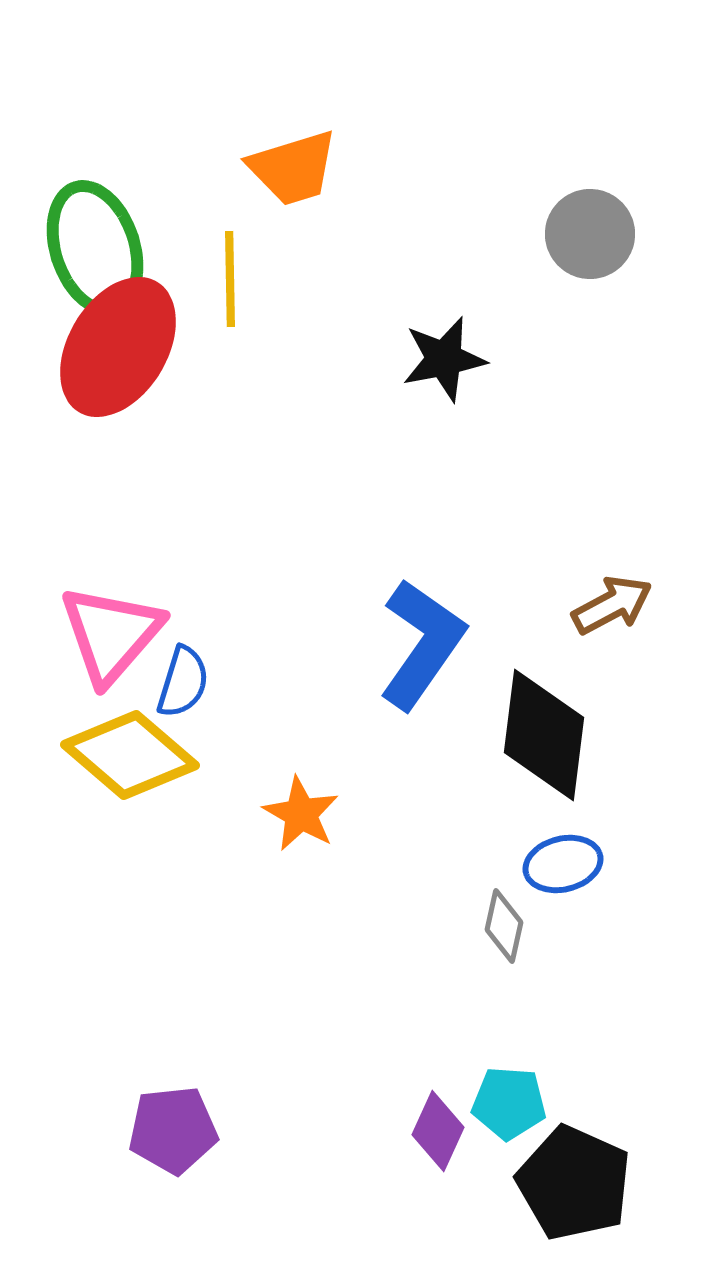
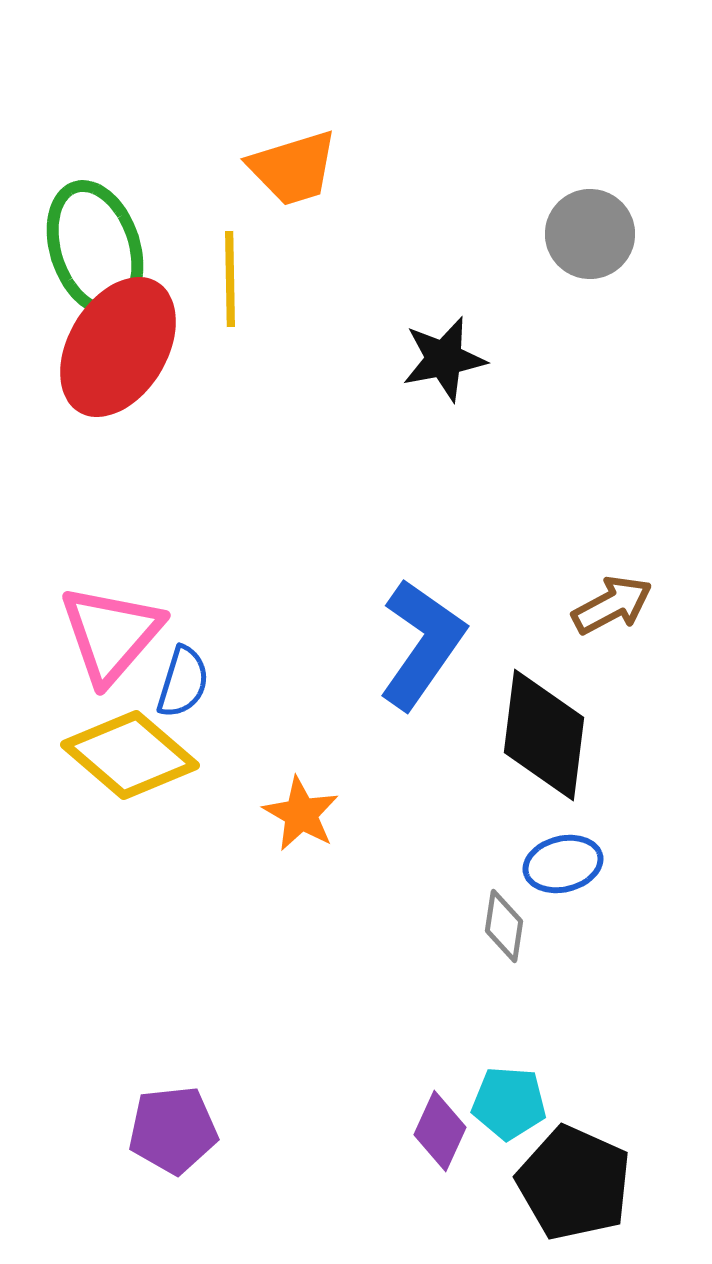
gray diamond: rotated 4 degrees counterclockwise
purple diamond: moved 2 px right
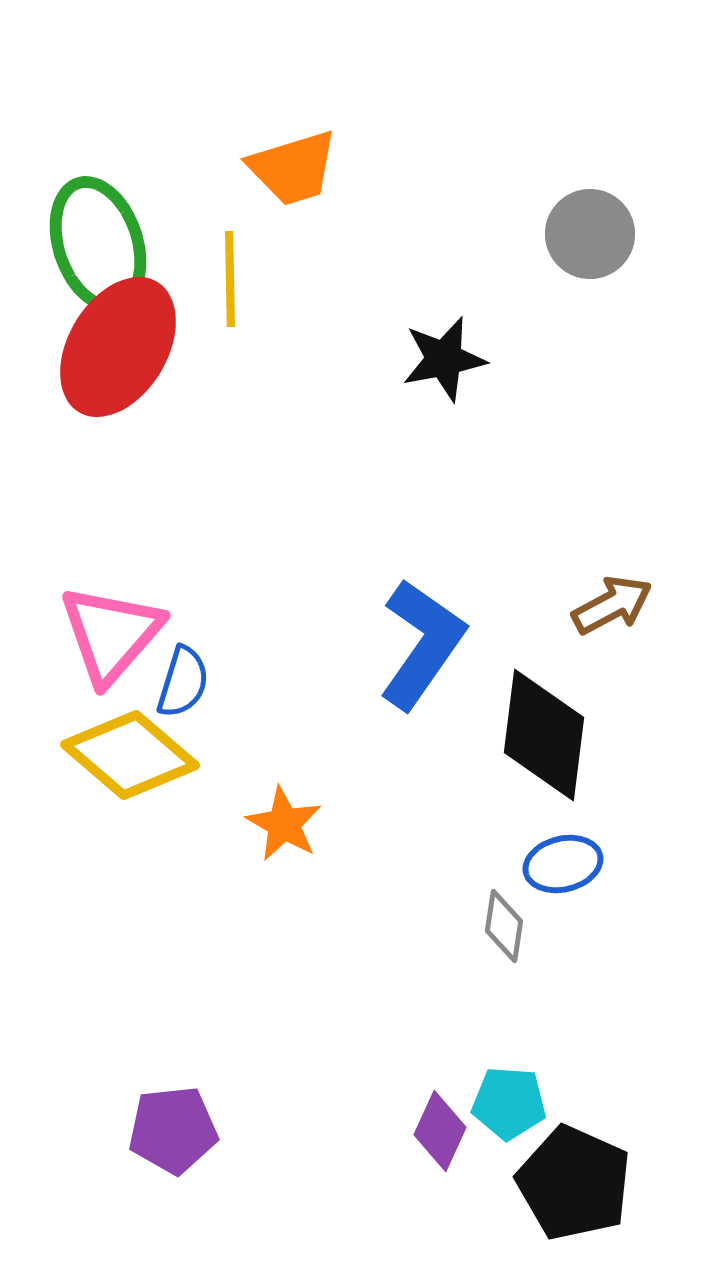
green ellipse: moved 3 px right, 4 px up
orange star: moved 17 px left, 10 px down
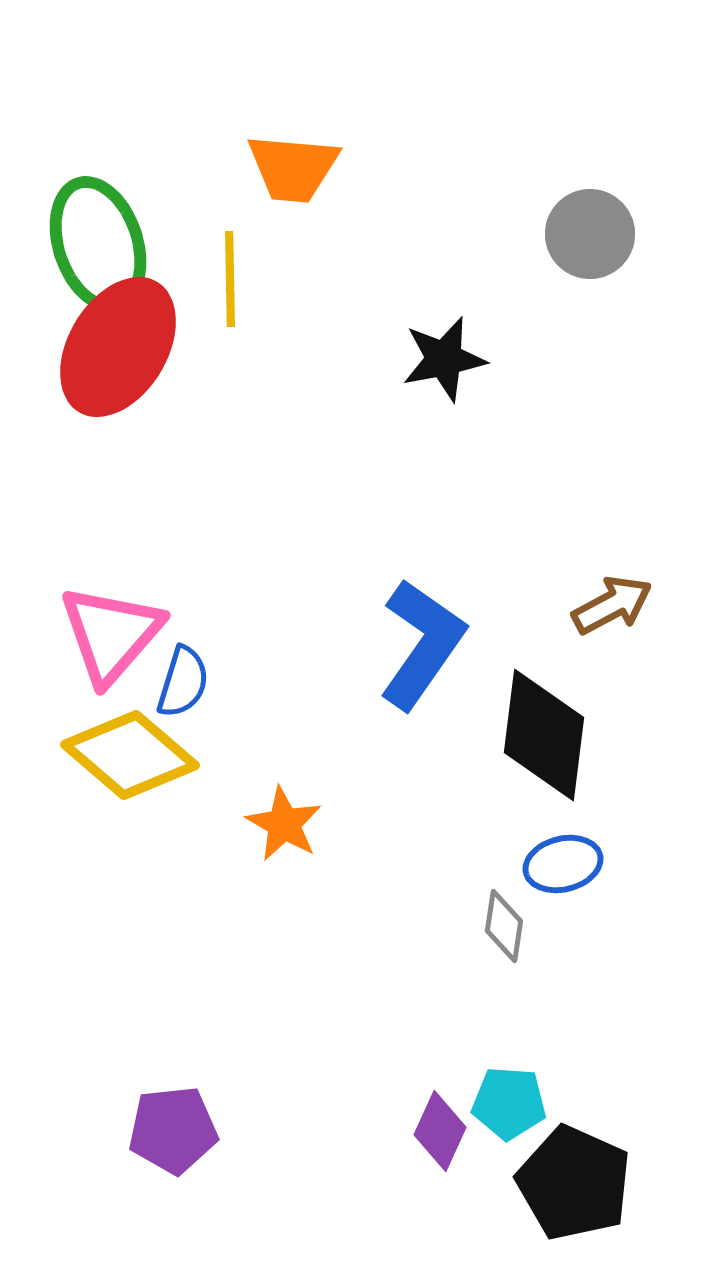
orange trapezoid: rotated 22 degrees clockwise
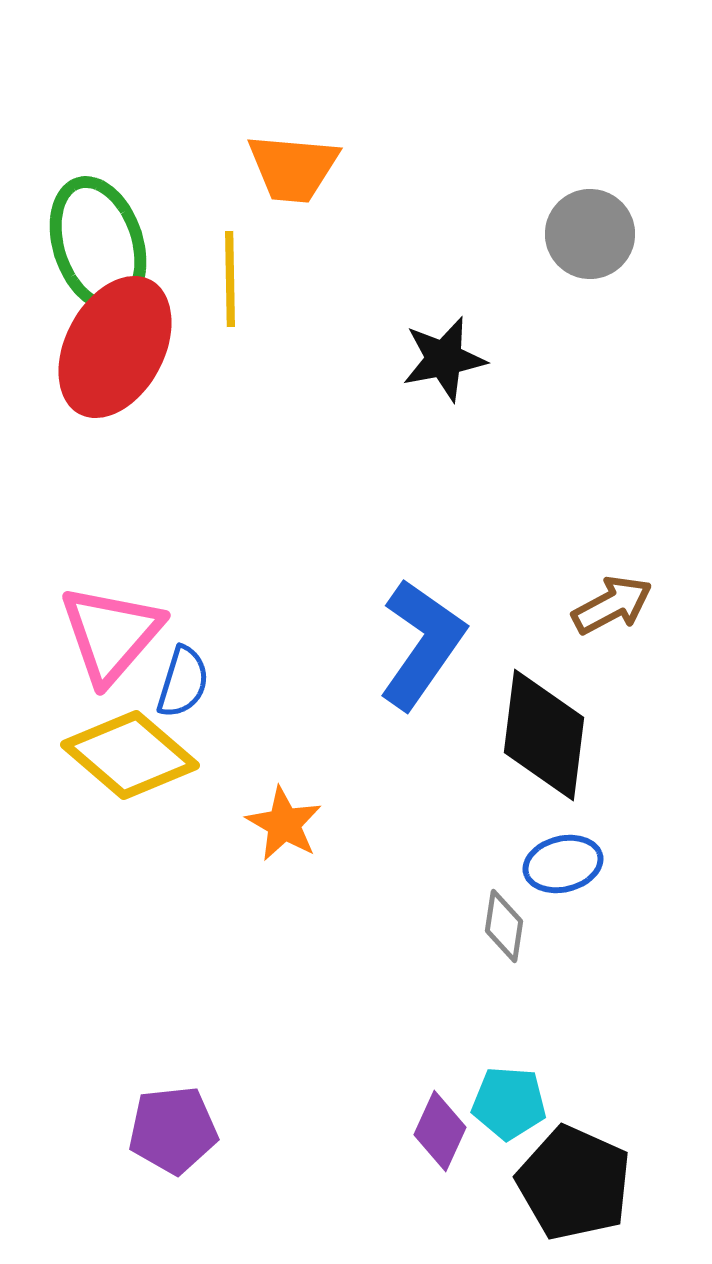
red ellipse: moved 3 px left; rotated 3 degrees counterclockwise
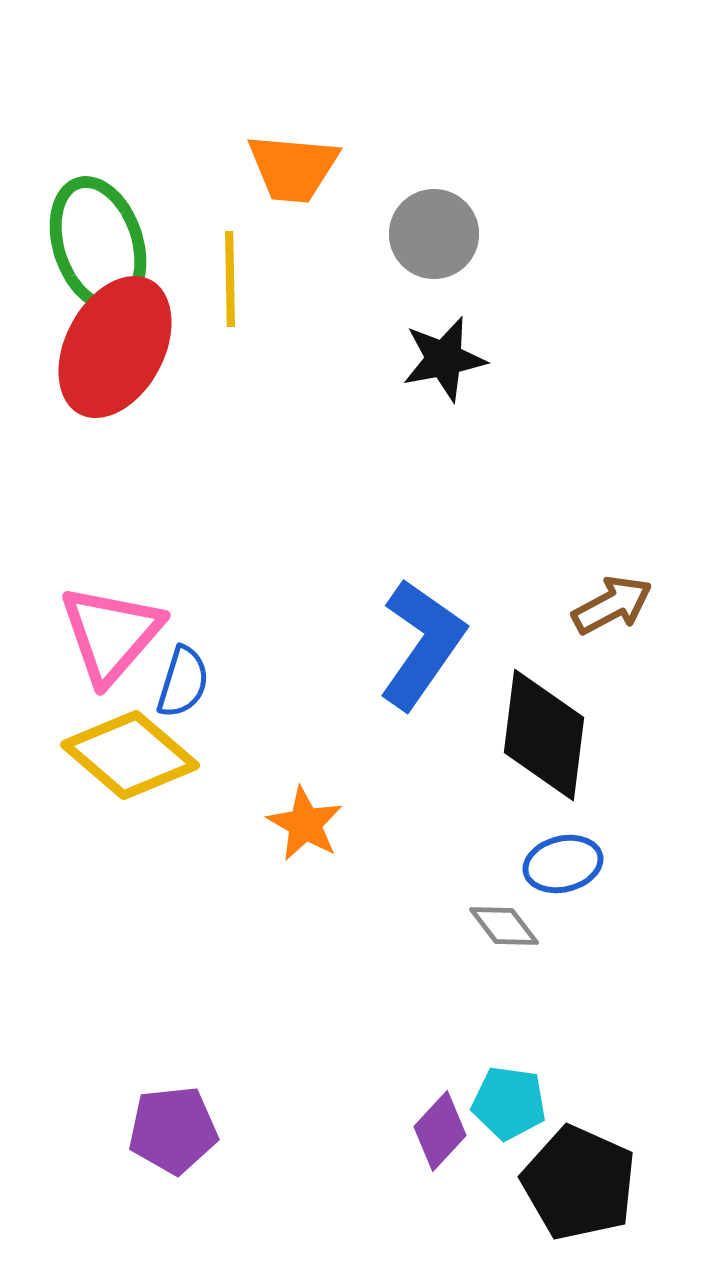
gray circle: moved 156 px left
orange star: moved 21 px right
gray diamond: rotated 46 degrees counterclockwise
cyan pentagon: rotated 4 degrees clockwise
purple diamond: rotated 18 degrees clockwise
black pentagon: moved 5 px right
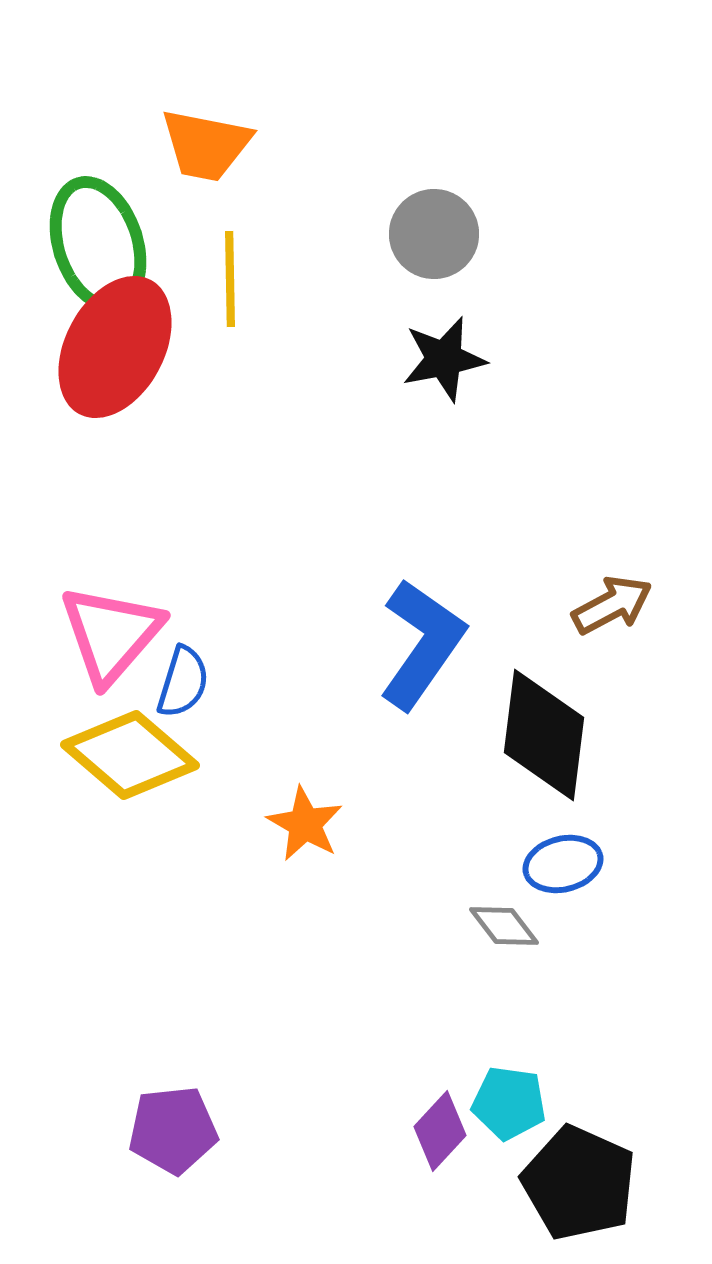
orange trapezoid: moved 87 px left, 23 px up; rotated 6 degrees clockwise
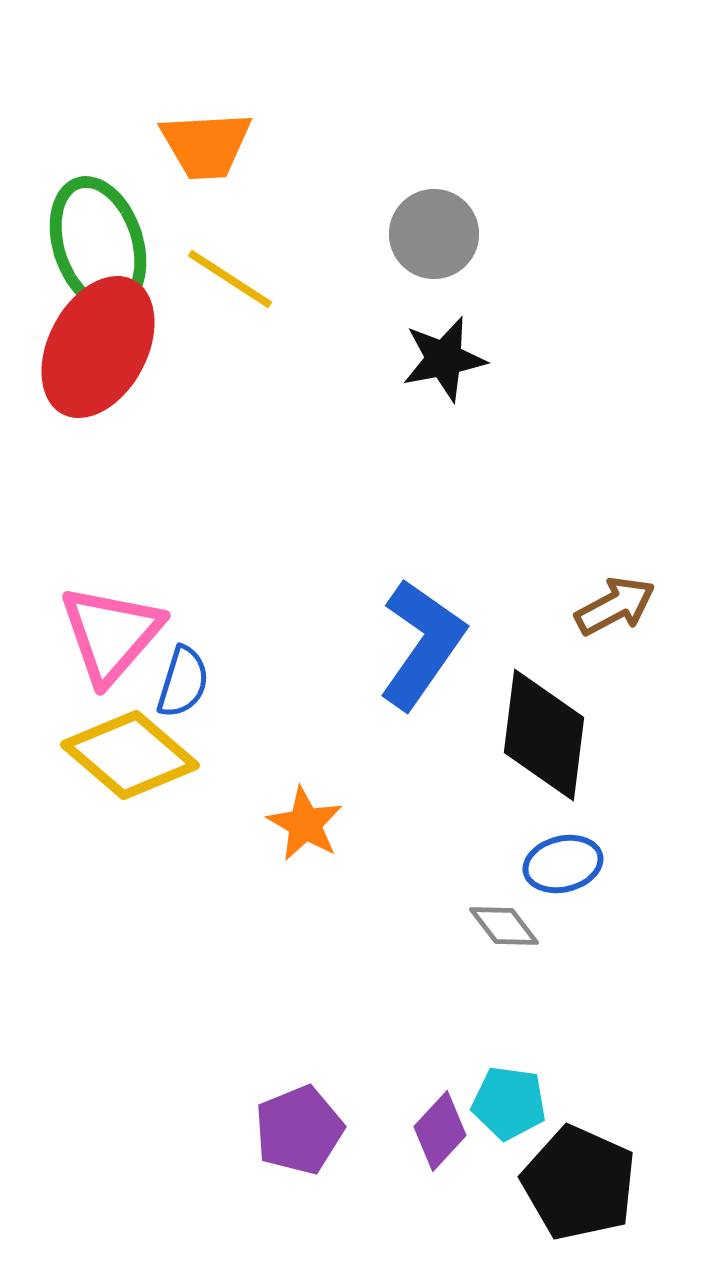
orange trapezoid: rotated 14 degrees counterclockwise
yellow line: rotated 56 degrees counterclockwise
red ellipse: moved 17 px left
brown arrow: moved 3 px right, 1 px down
purple pentagon: moved 126 px right; rotated 16 degrees counterclockwise
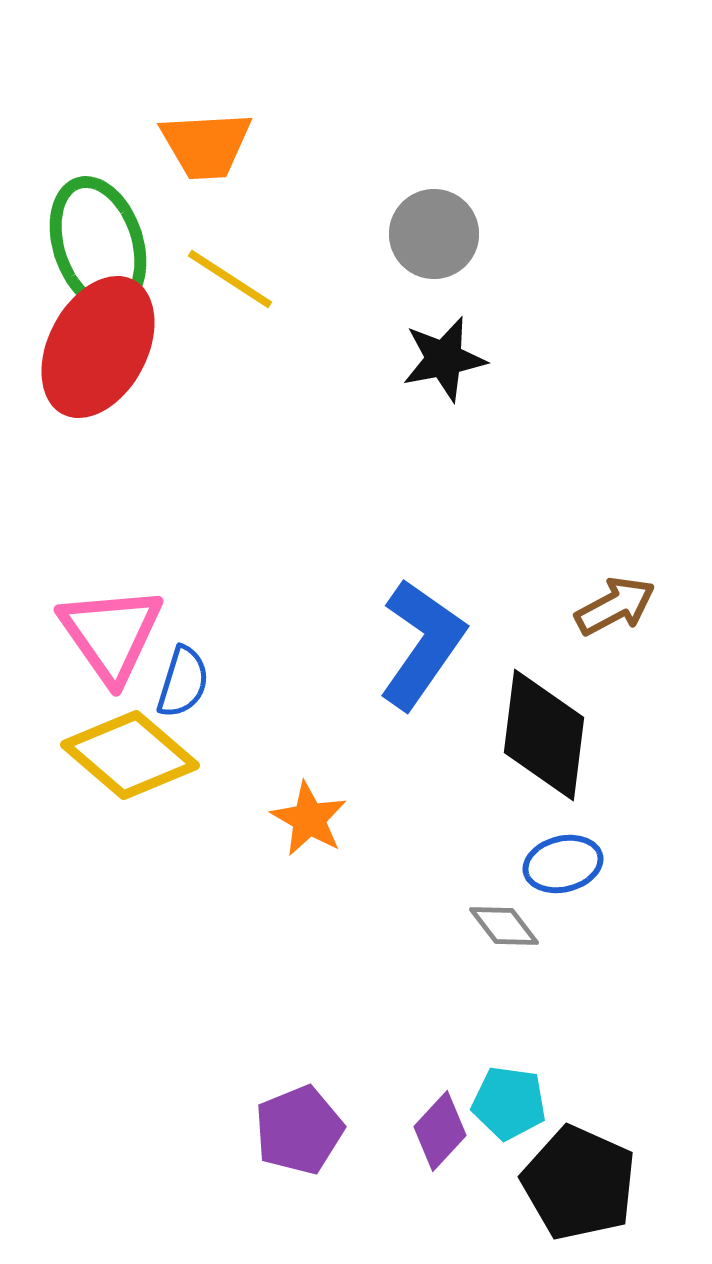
pink triangle: rotated 16 degrees counterclockwise
orange star: moved 4 px right, 5 px up
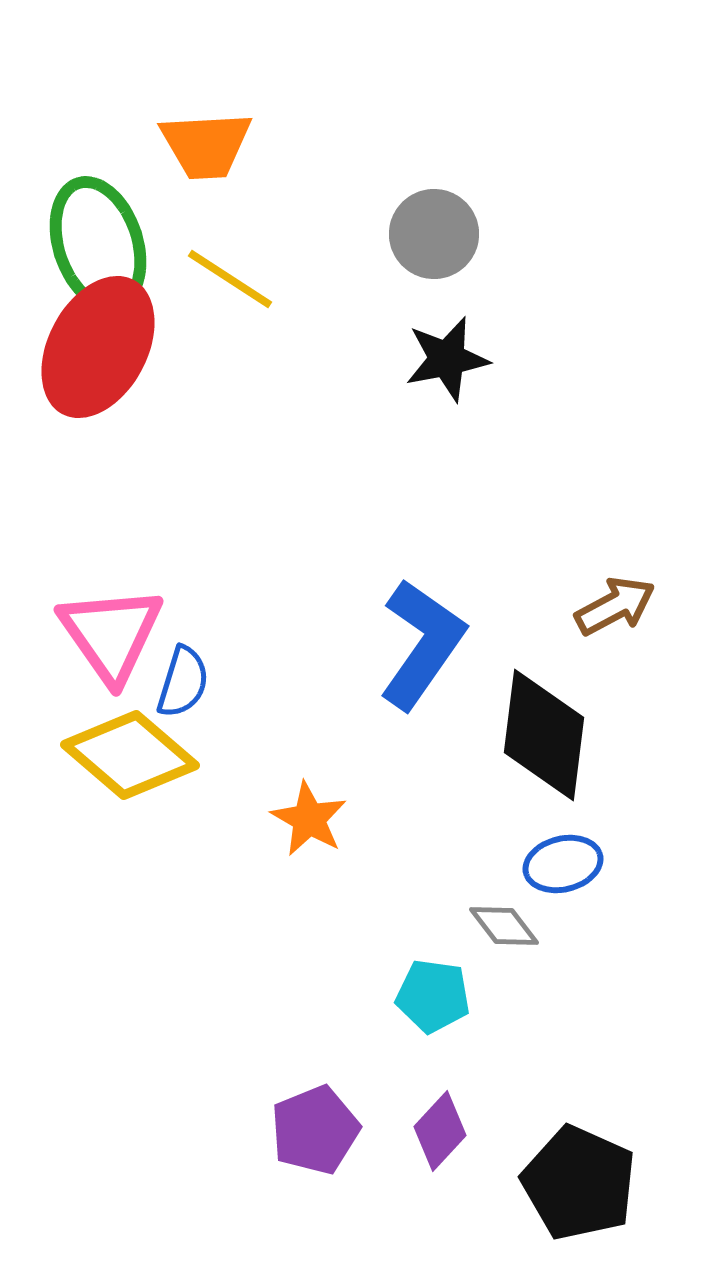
black star: moved 3 px right
cyan pentagon: moved 76 px left, 107 px up
purple pentagon: moved 16 px right
